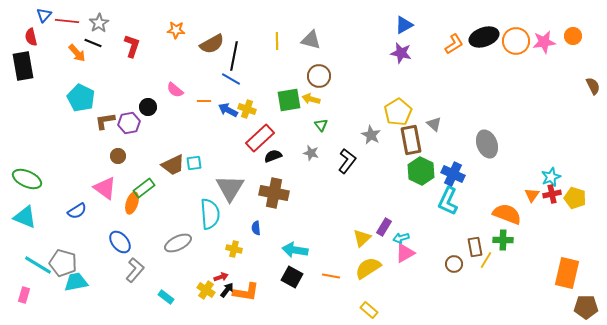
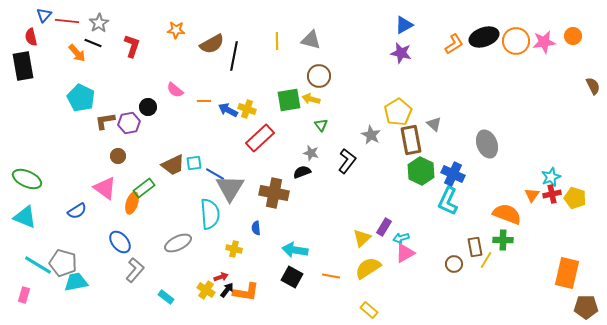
blue line at (231, 79): moved 16 px left, 95 px down
black semicircle at (273, 156): moved 29 px right, 16 px down
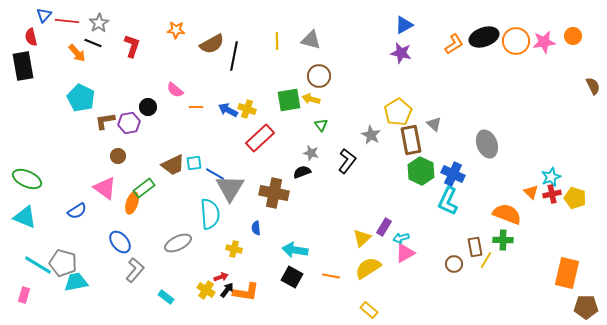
orange line at (204, 101): moved 8 px left, 6 px down
orange triangle at (532, 195): moved 1 px left, 3 px up; rotated 21 degrees counterclockwise
